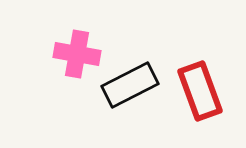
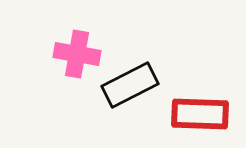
red rectangle: moved 23 px down; rotated 68 degrees counterclockwise
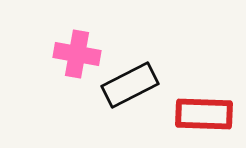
red rectangle: moved 4 px right
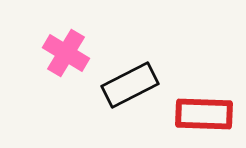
pink cross: moved 11 px left, 1 px up; rotated 21 degrees clockwise
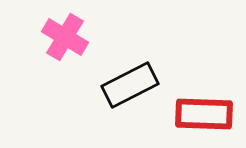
pink cross: moved 1 px left, 16 px up
